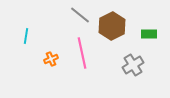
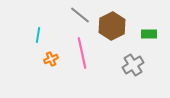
cyan line: moved 12 px right, 1 px up
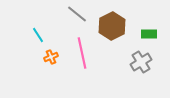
gray line: moved 3 px left, 1 px up
cyan line: rotated 42 degrees counterclockwise
orange cross: moved 2 px up
gray cross: moved 8 px right, 3 px up
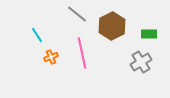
cyan line: moved 1 px left
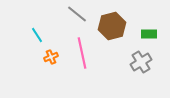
brown hexagon: rotated 12 degrees clockwise
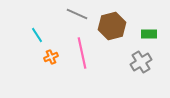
gray line: rotated 15 degrees counterclockwise
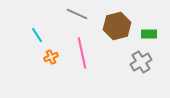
brown hexagon: moved 5 px right
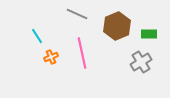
brown hexagon: rotated 8 degrees counterclockwise
cyan line: moved 1 px down
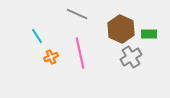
brown hexagon: moved 4 px right, 3 px down; rotated 12 degrees counterclockwise
pink line: moved 2 px left
gray cross: moved 10 px left, 5 px up
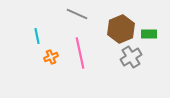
brown hexagon: rotated 12 degrees clockwise
cyan line: rotated 21 degrees clockwise
